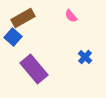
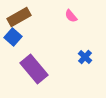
brown rectangle: moved 4 px left, 1 px up
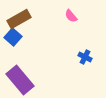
brown rectangle: moved 2 px down
blue cross: rotated 16 degrees counterclockwise
purple rectangle: moved 14 px left, 11 px down
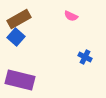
pink semicircle: rotated 24 degrees counterclockwise
blue square: moved 3 px right
purple rectangle: rotated 36 degrees counterclockwise
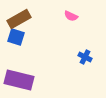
blue square: rotated 24 degrees counterclockwise
purple rectangle: moved 1 px left
